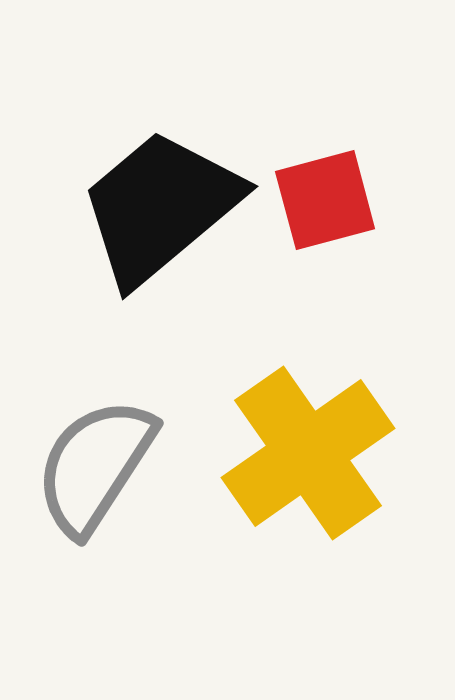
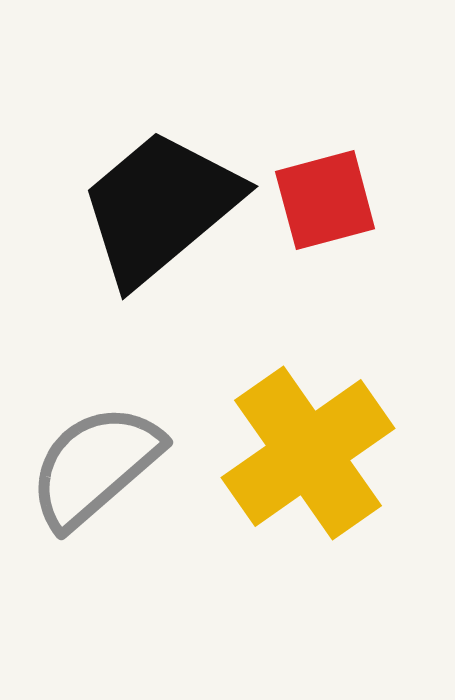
gray semicircle: rotated 16 degrees clockwise
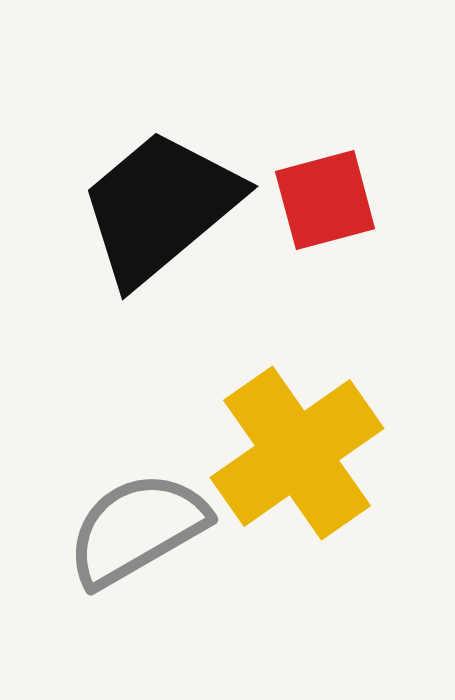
yellow cross: moved 11 px left
gray semicircle: moved 42 px right, 63 px down; rotated 11 degrees clockwise
